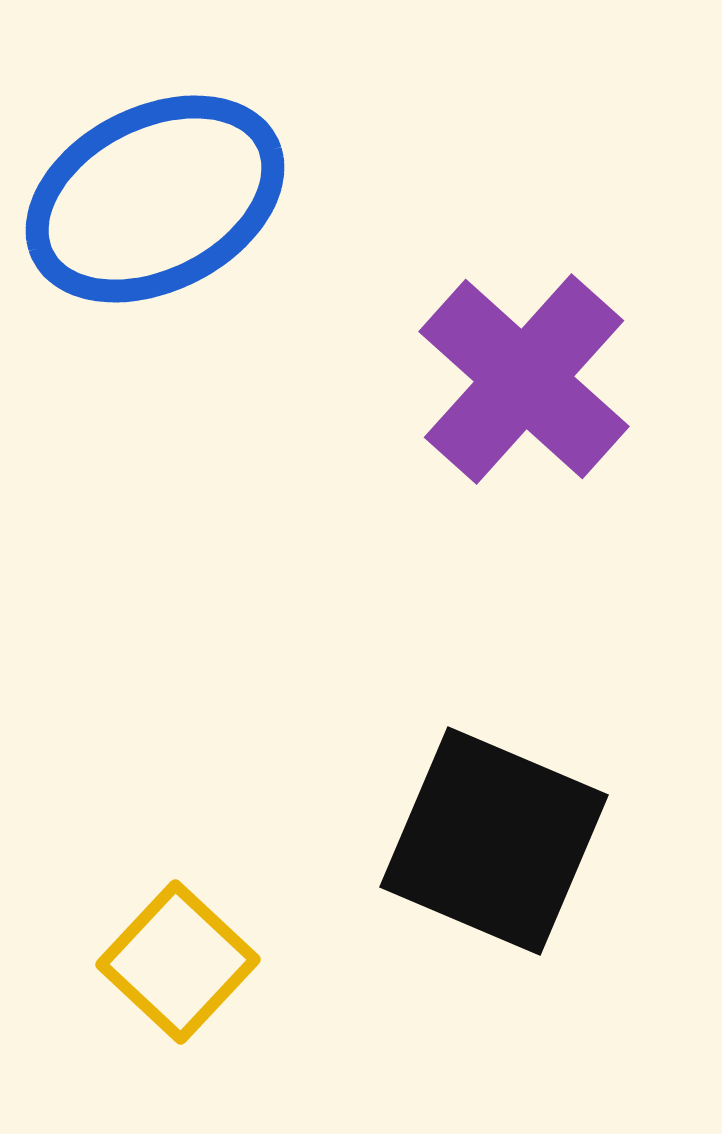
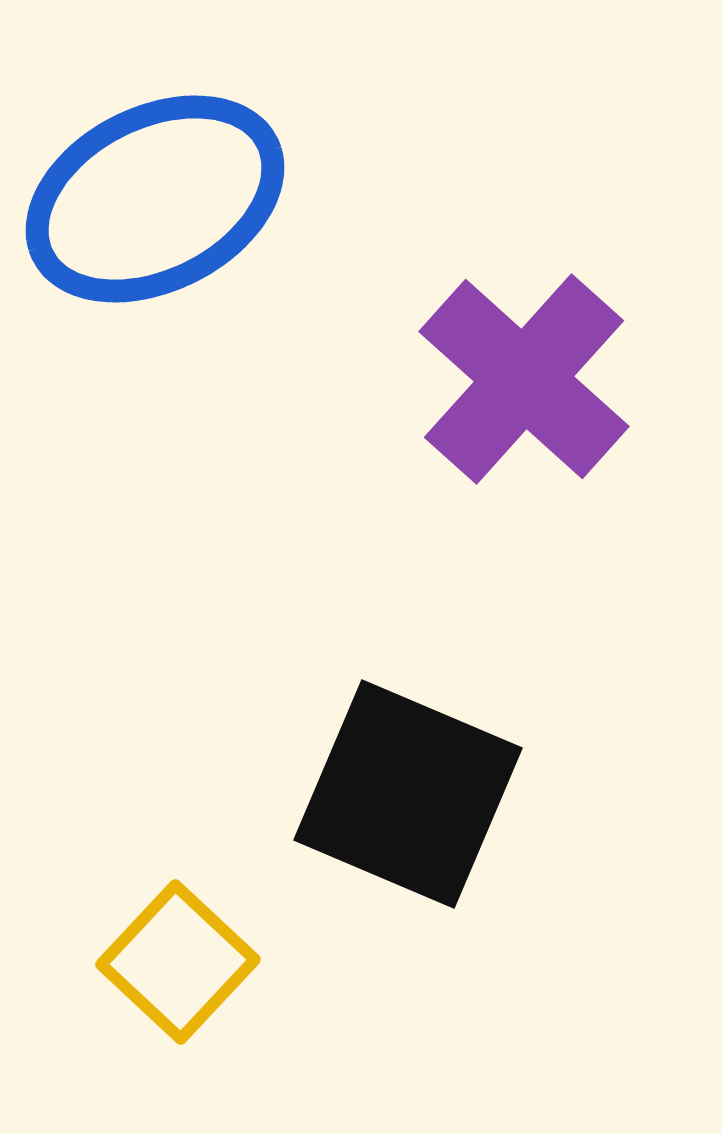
black square: moved 86 px left, 47 px up
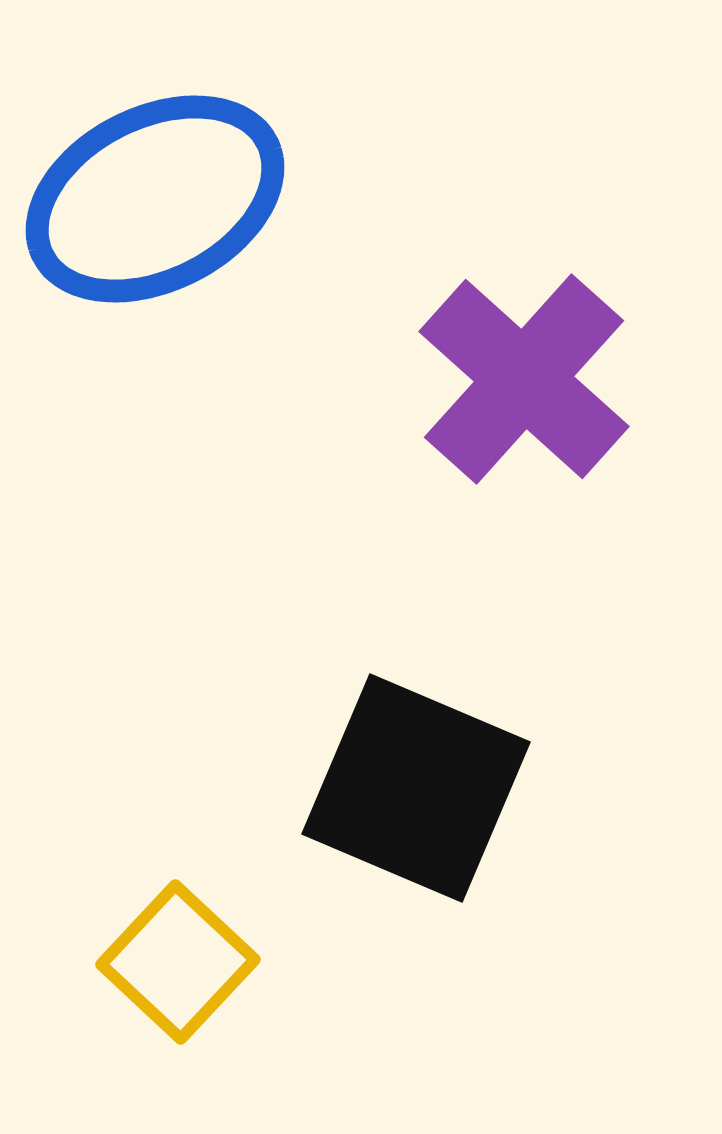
black square: moved 8 px right, 6 px up
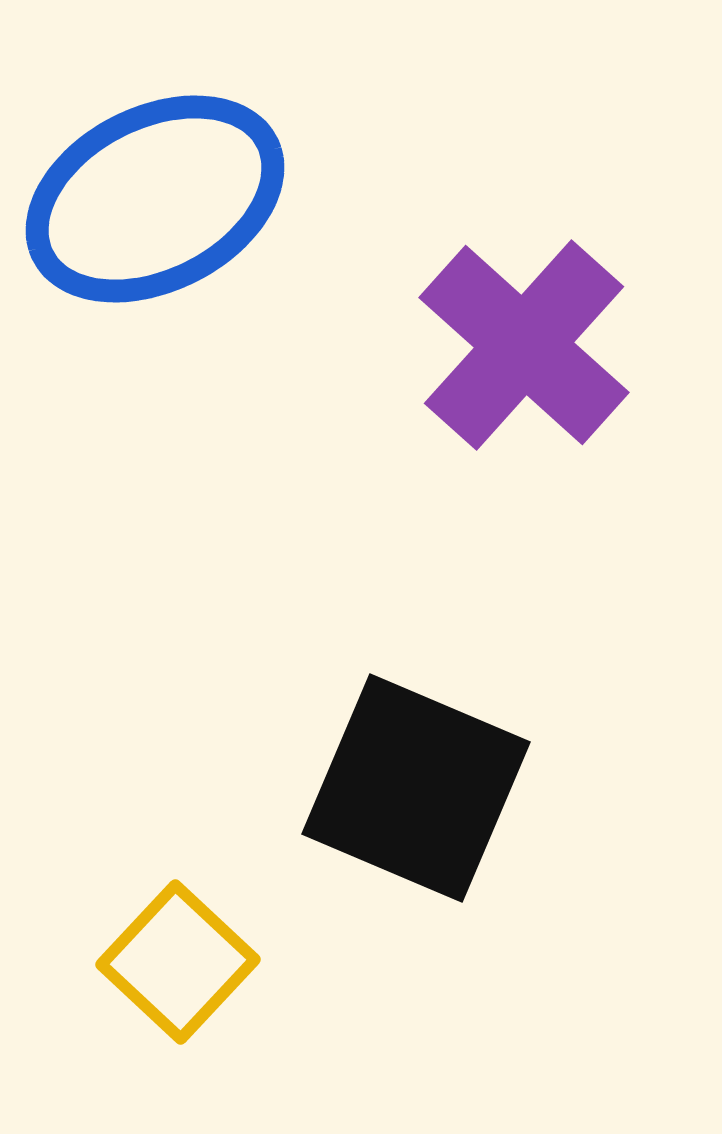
purple cross: moved 34 px up
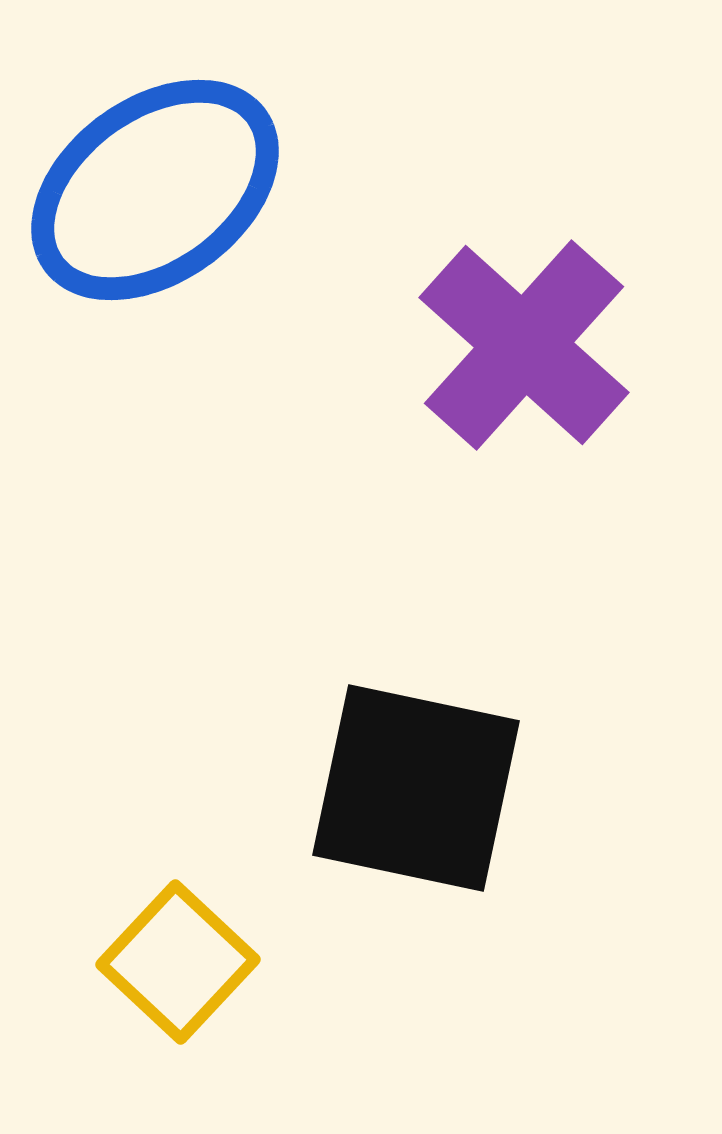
blue ellipse: moved 9 px up; rotated 9 degrees counterclockwise
black square: rotated 11 degrees counterclockwise
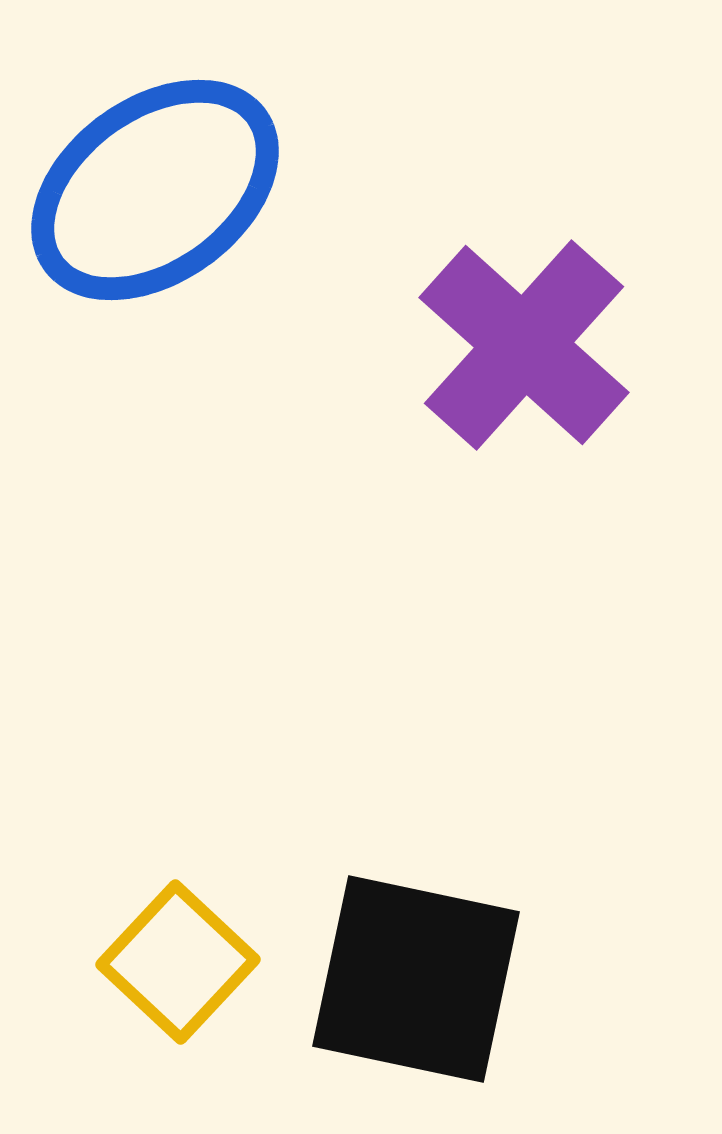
black square: moved 191 px down
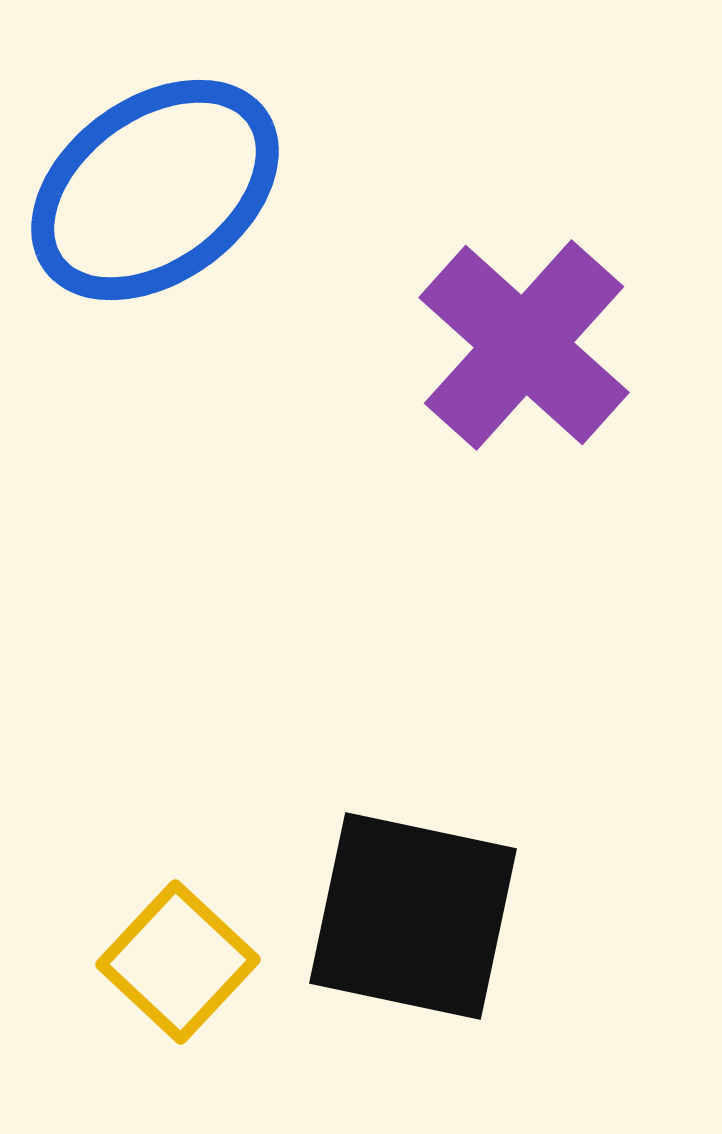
black square: moved 3 px left, 63 px up
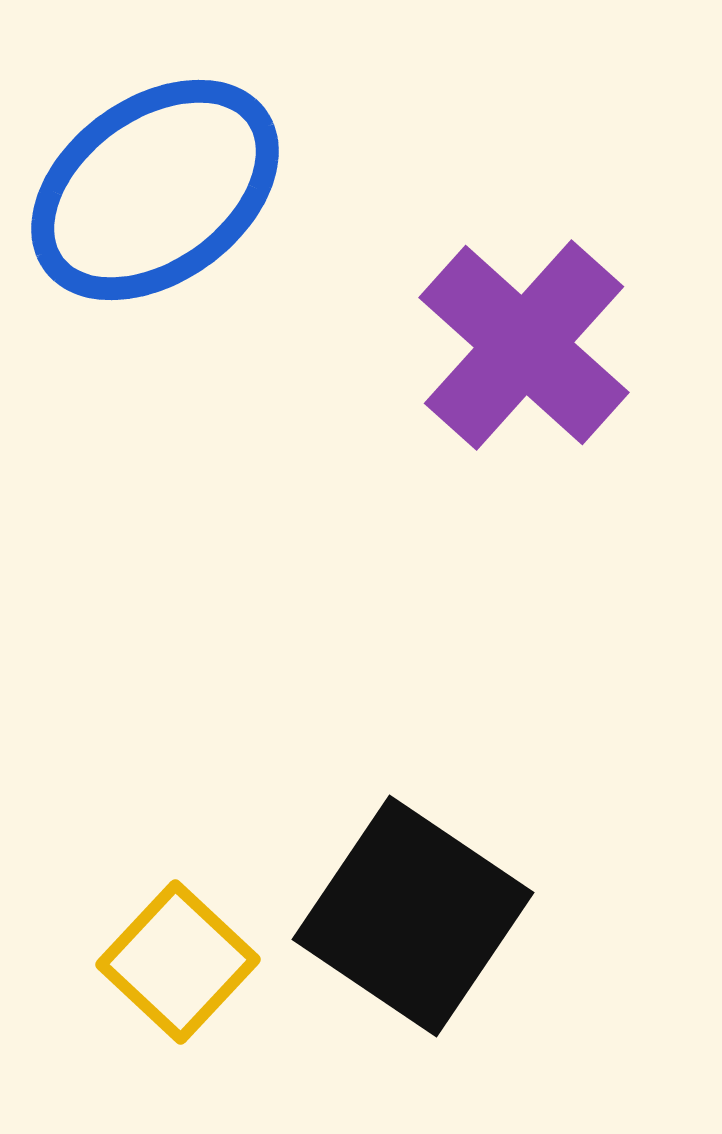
black square: rotated 22 degrees clockwise
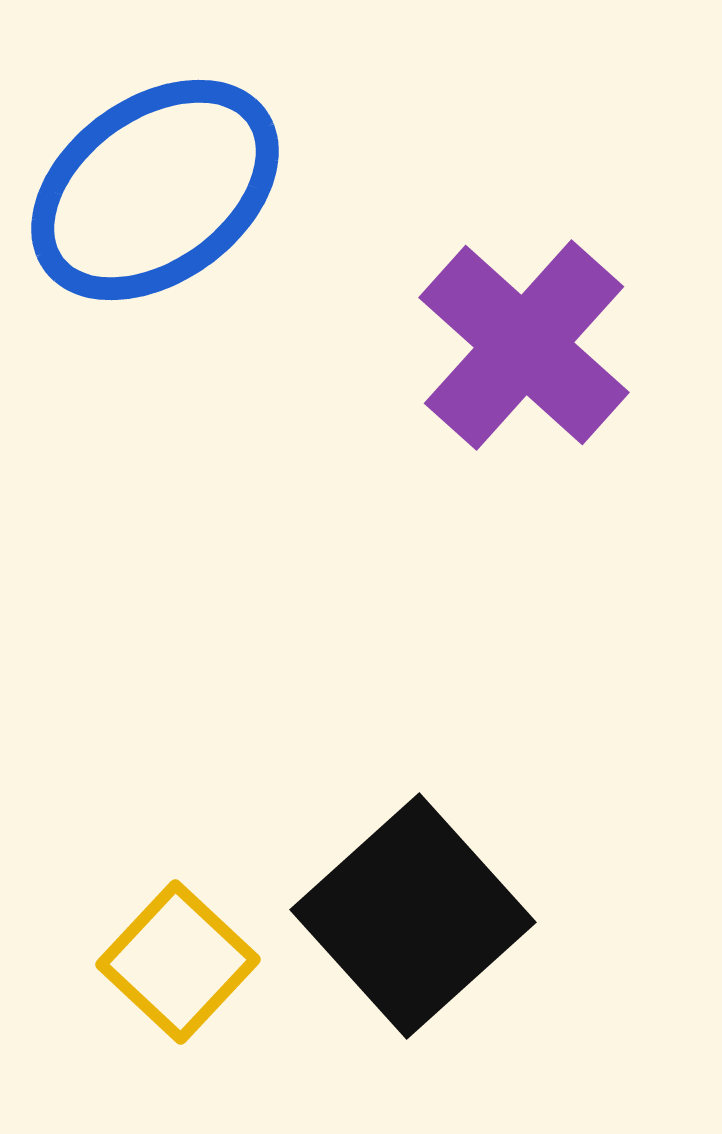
black square: rotated 14 degrees clockwise
